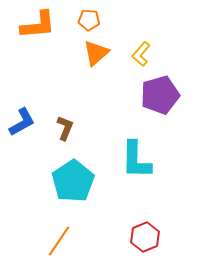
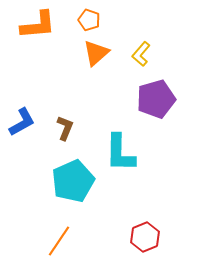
orange pentagon: rotated 15 degrees clockwise
purple pentagon: moved 4 px left, 4 px down
cyan L-shape: moved 16 px left, 7 px up
cyan pentagon: rotated 9 degrees clockwise
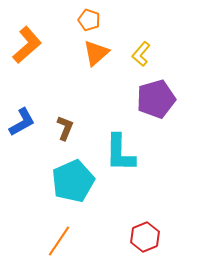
orange L-shape: moved 11 px left, 20 px down; rotated 36 degrees counterclockwise
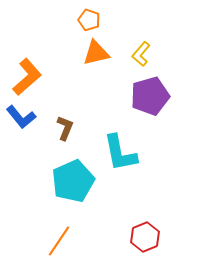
orange L-shape: moved 32 px down
orange triangle: rotated 28 degrees clockwise
purple pentagon: moved 6 px left, 3 px up
blue L-shape: moved 1 px left, 5 px up; rotated 80 degrees clockwise
cyan L-shape: rotated 12 degrees counterclockwise
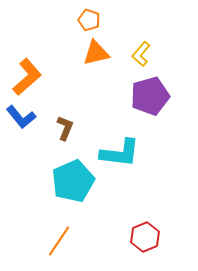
cyan L-shape: rotated 72 degrees counterclockwise
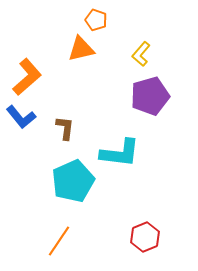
orange pentagon: moved 7 px right
orange triangle: moved 15 px left, 4 px up
brown L-shape: rotated 15 degrees counterclockwise
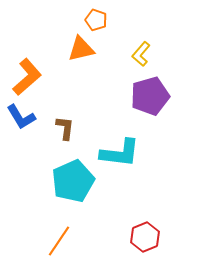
blue L-shape: rotated 8 degrees clockwise
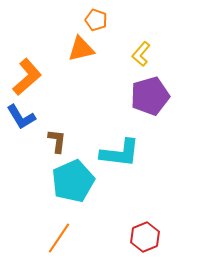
brown L-shape: moved 8 px left, 13 px down
orange line: moved 3 px up
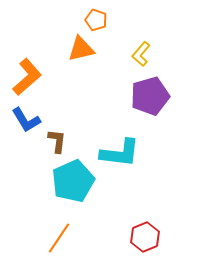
blue L-shape: moved 5 px right, 3 px down
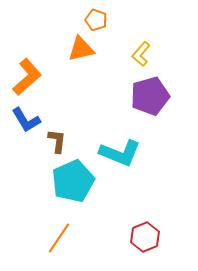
cyan L-shape: rotated 15 degrees clockwise
